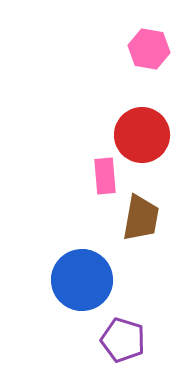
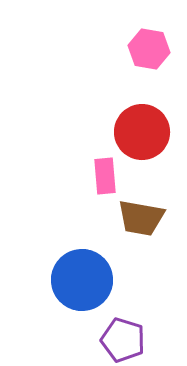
red circle: moved 3 px up
brown trapezoid: rotated 90 degrees clockwise
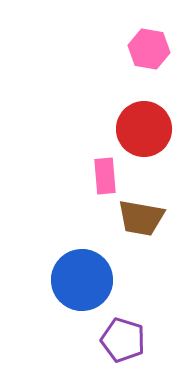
red circle: moved 2 px right, 3 px up
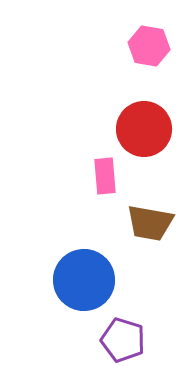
pink hexagon: moved 3 px up
brown trapezoid: moved 9 px right, 5 px down
blue circle: moved 2 px right
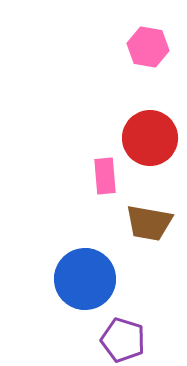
pink hexagon: moved 1 px left, 1 px down
red circle: moved 6 px right, 9 px down
brown trapezoid: moved 1 px left
blue circle: moved 1 px right, 1 px up
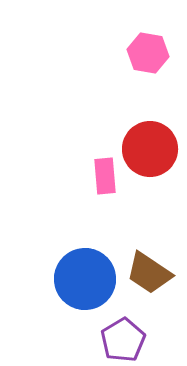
pink hexagon: moved 6 px down
red circle: moved 11 px down
brown trapezoid: moved 50 px down; rotated 24 degrees clockwise
purple pentagon: rotated 24 degrees clockwise
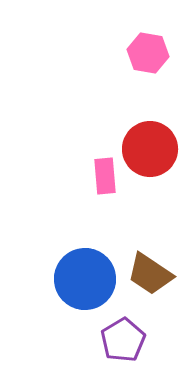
brown trapezoid: moved 1 px right, 1 px down
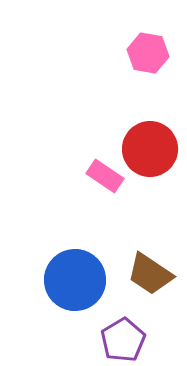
pink rectangle: rotated 51 degrees counterclockwise
blue circle: moved 10 px left, 1 px down
